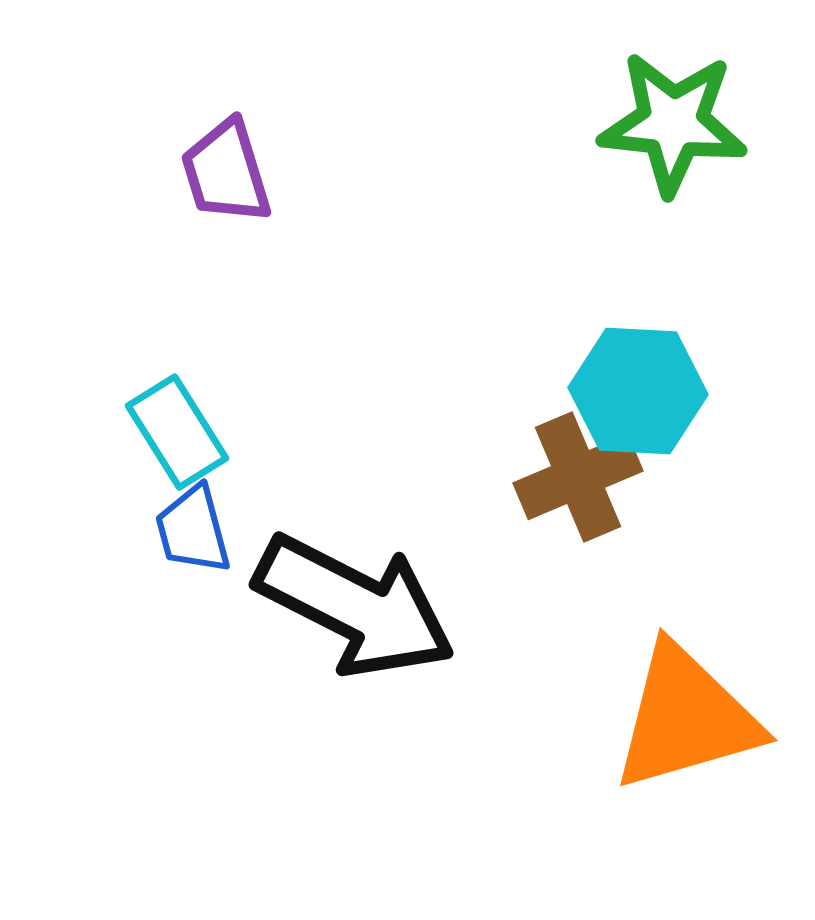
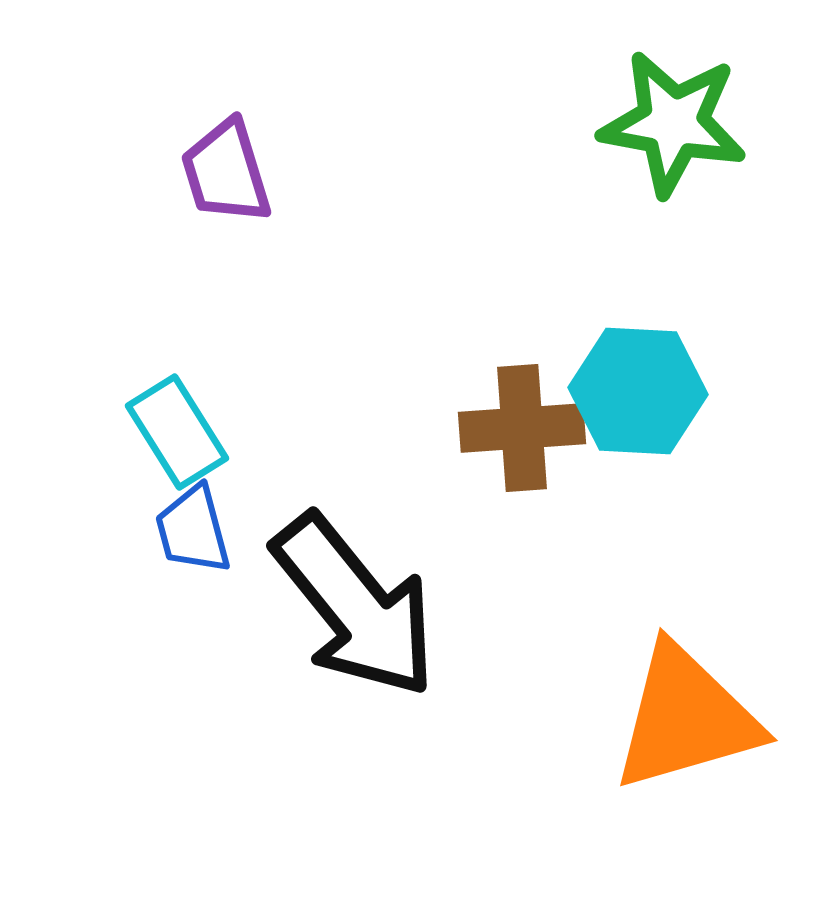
green star: rotated 4 degrees clockwise
brown cross: moved 56 px left, 49 px up; rotated 19 degrees clockwise
black arrow: rotated 24 degrees clockwise
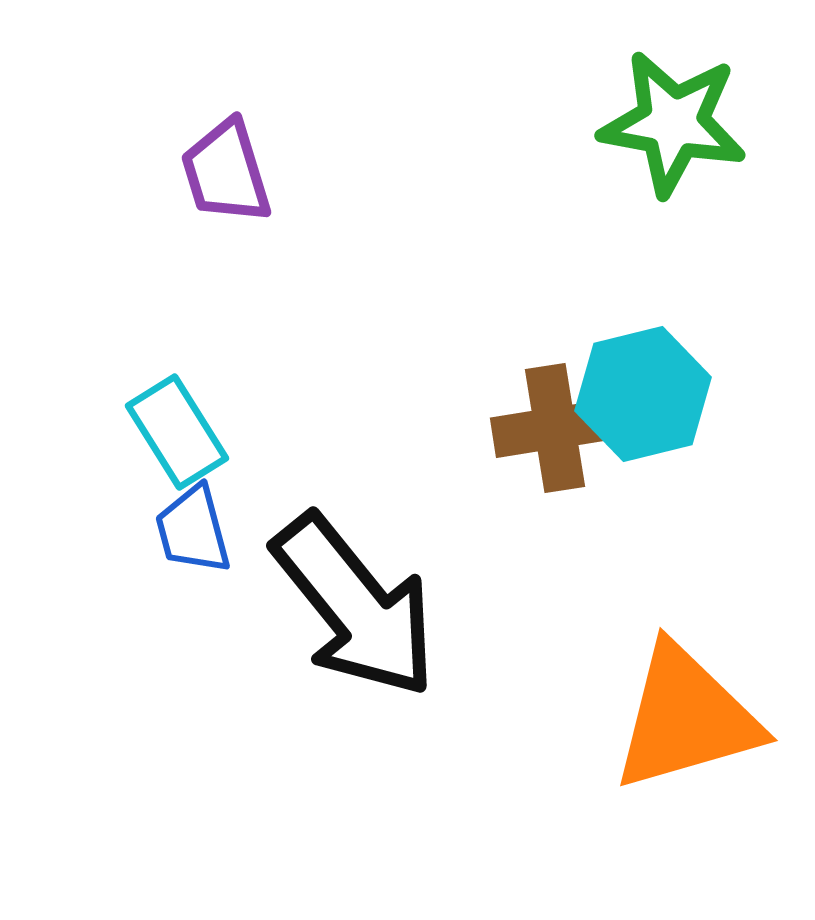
cyan hexagon: moved 5 px right, 3 px down; rotated 17 degrees counterclockwise
brown cross: moved 33 px right; rotated 5 degrees counterclockwise
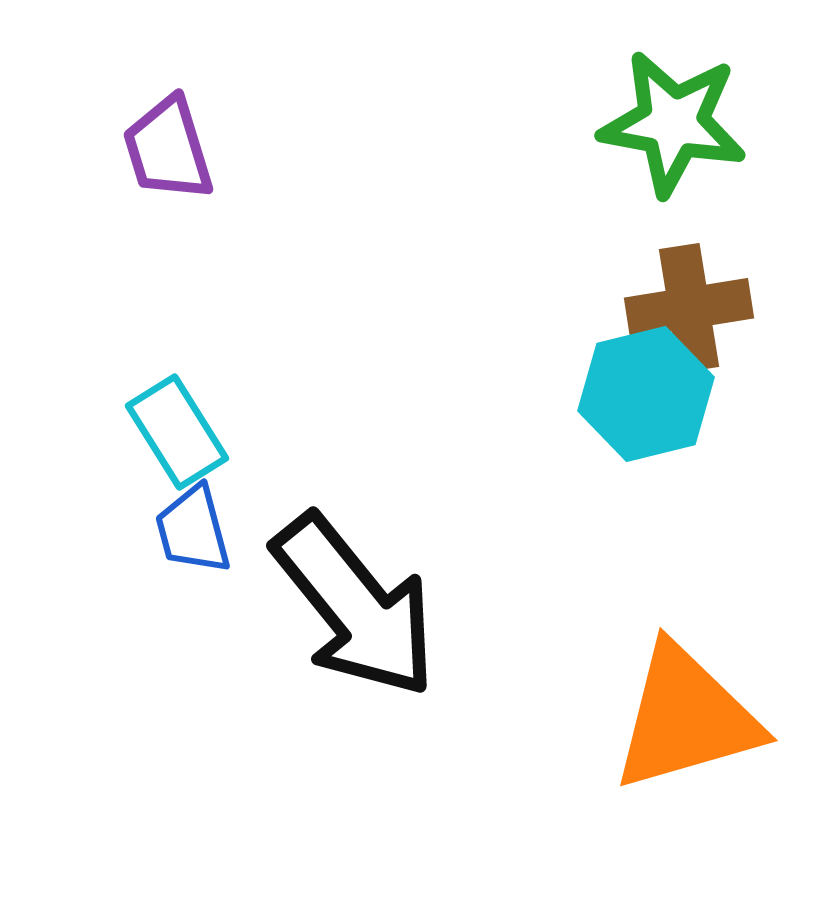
purple trapezoid: moved 58 px left, 23 px up
cyan hexagon: moved 3 px right
brown cross: moved 134 px right, 120 px up
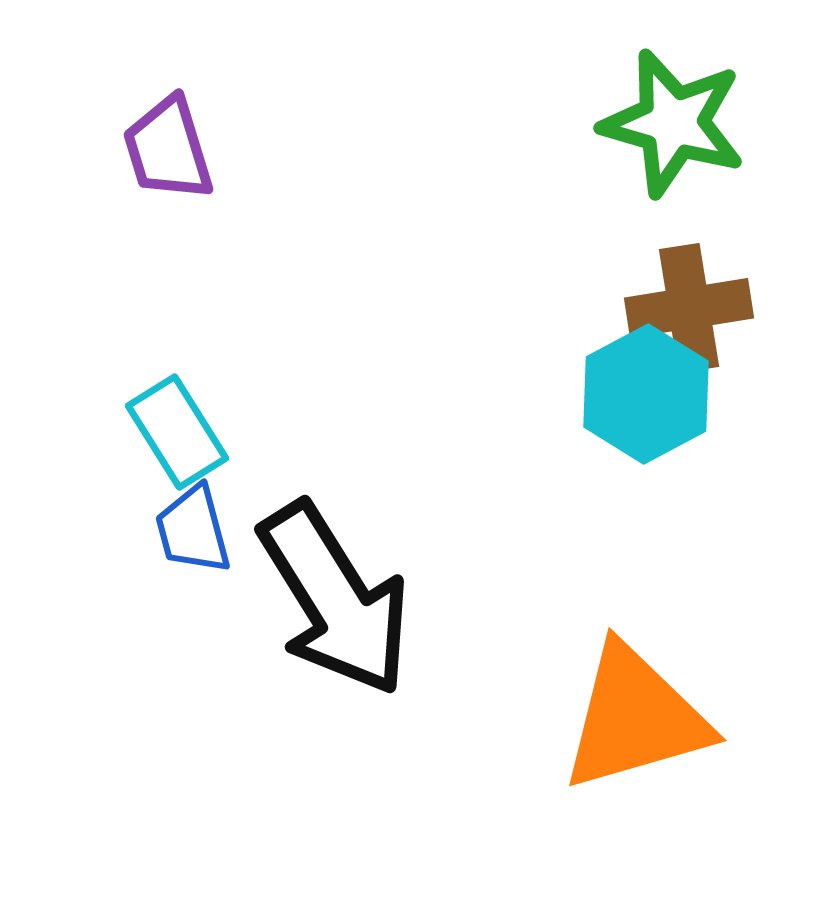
green star: rotated 6 degrees clockwise
cyan hexagon: rotated 14 degrees counterclockwise
black arrow: moved 20 px left, 7 px up; rotated 7 degrees clockwise
orange triangle: moved 51 px left
